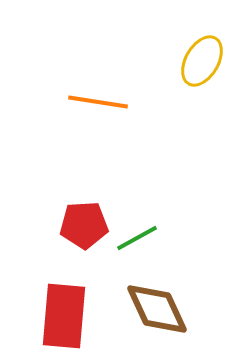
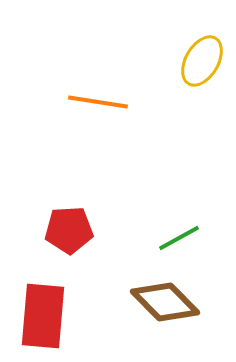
red pentagon: moved 15 px left, 5 px down
green line: moved 42 px right
brown diamond: moved 8 px right, 7 px up; rotated 20 degrees counterclockwise
red rectangle: moved 21 px left
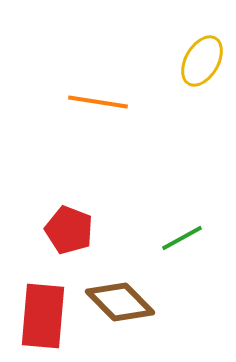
red pentagon: rotated 24 degrees clockwise
green line: moved 3 px right
brown diamond: moved 45 px left
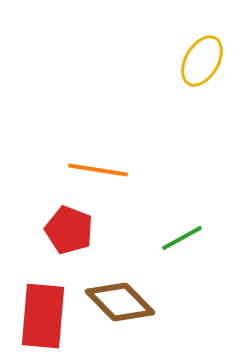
orange line: moved 68 px down
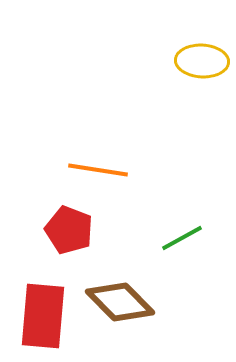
yellow ellipse: rotated 63 degrees clockwise
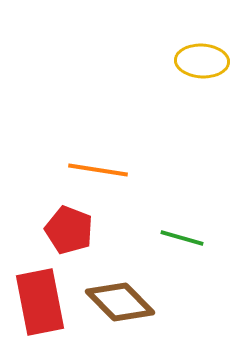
green line: rotated 45 degrees clockwise
red rectangle: moved 3 px left, 14 px up; rotated 16 degrees counterclockwise
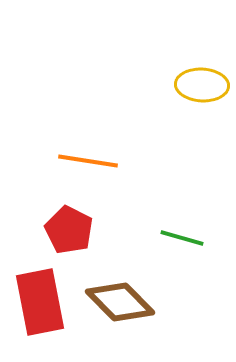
yellow ellipse: moved 24 px down
orange line: moved 10 px left, 9 px up
red pentagon: rotated 6 degrees clockwise
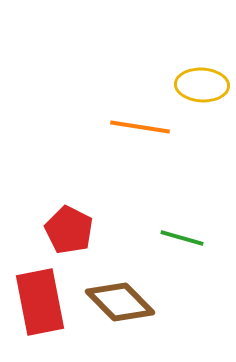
orange line: moved 52 px right, 34 px up
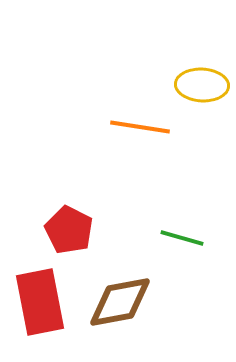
brown diamond: rotated 56 degrees counterclockwise
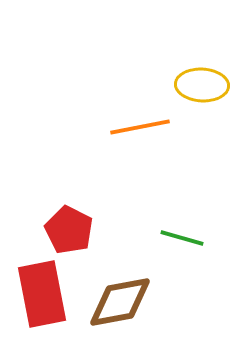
orange line: rotated 20 degrees counterclockwise
red rectangle: moved 2 px right, 8 px up
